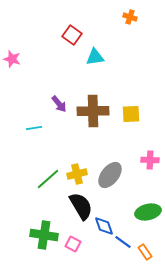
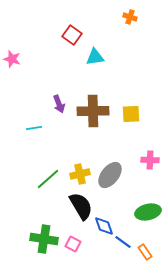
purple arrow: rotated 18 degrees clockwise
yellow cross: moved 3 px right
green cross: moved 4 px down
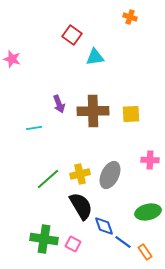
gray ellipse: rotated 12 degrees counterclockwise
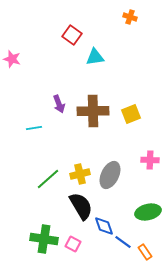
yellow square: rotated 18 degrees counterclockwise
